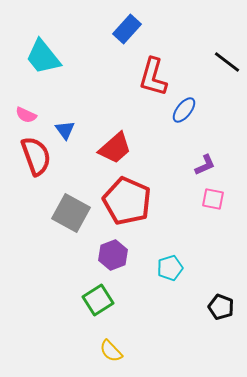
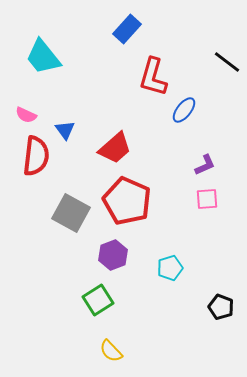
red semicircle: rotated 27 degrees clockwise
pink square: moved 6 px left; rotated 15 degrees counterclockwise
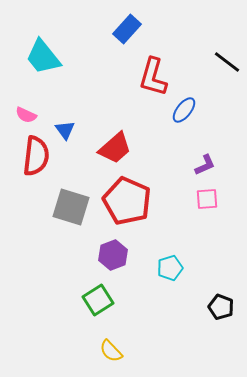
gray square: moved 6 px up; rotated 12 degrees counterclockwise
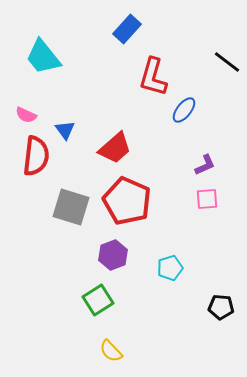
black pentagon: rotated 15 degrees counterclockwise
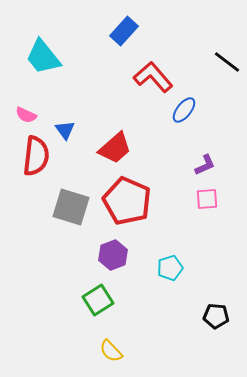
blue rectangle: moved 3 px left, 2 px down
red L-shape: rotated 123 degrees clockwise
black pentagon: moved 5 px left, 9 px down
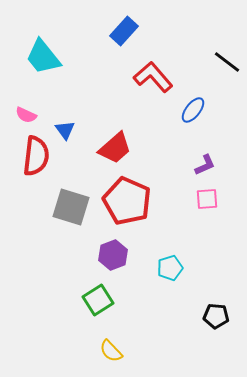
blue ellipse: moved 9 px right
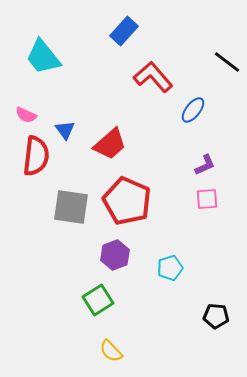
red trapezoid: moved 5 px left, 4 px up
gray square: rotated 9 degrees counterclockwise
purple hexagon: moved 2 px right
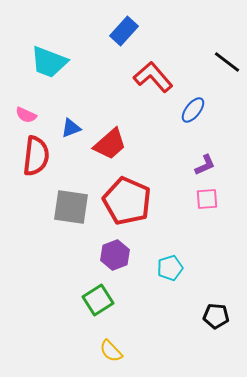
cyan trapezoid: moved 6 px right, 5 px down; rotated 30 degrees counterclockwise
blue triangle: moved 6 px right, 2 px up; rotated 45 degrees clockwise
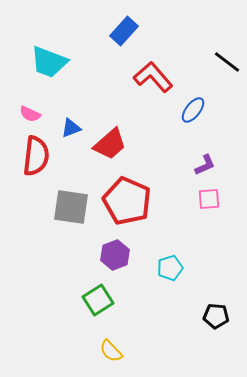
pink semicircle: moved 4 px right, 1 px up
pink square: moved 2 px right
